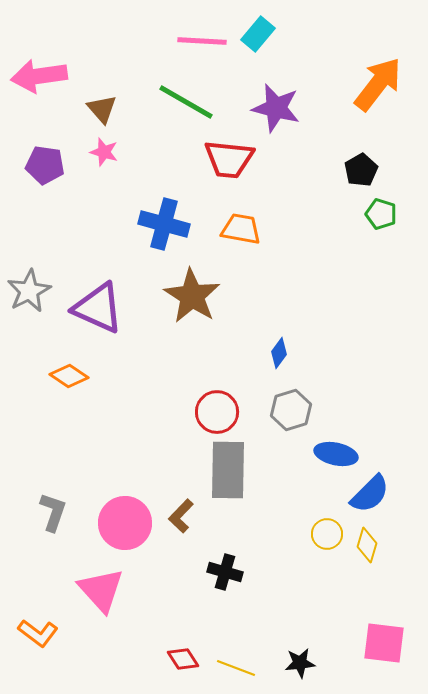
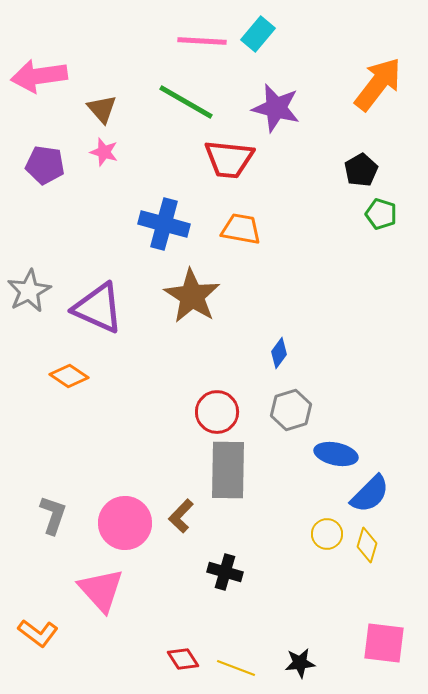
gray L-shape: moved 3 px down
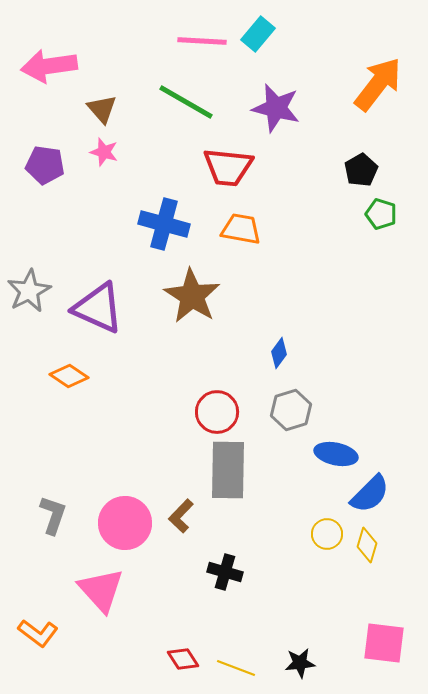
pink arrow: moved 10 px right, 10 px up
red trapezoid: moved 1 px left, 8 px down
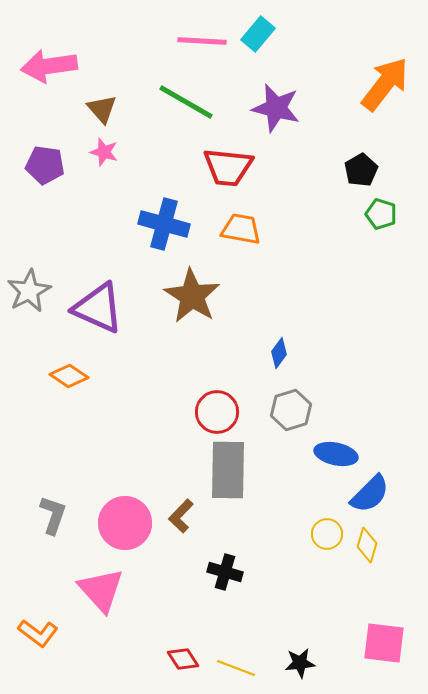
orange arrow: moved 7 px right
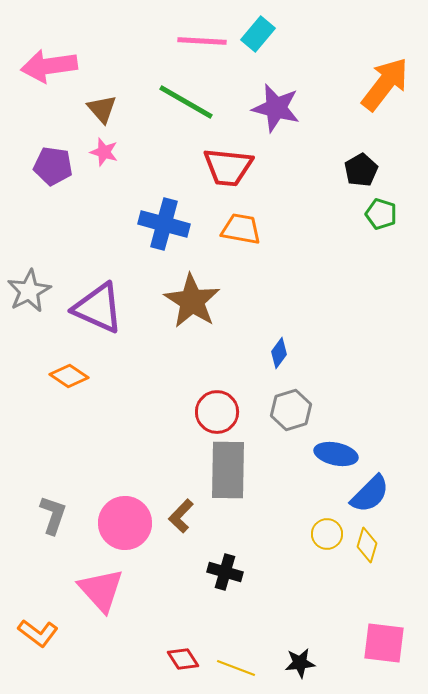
purple pentagon: moved 8 px right, 1 px down
brown star: moved 5 px down
